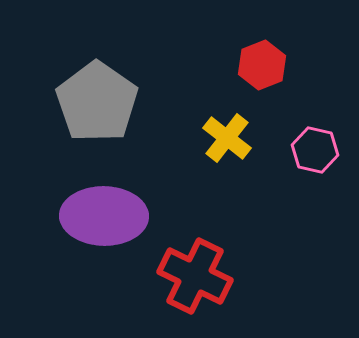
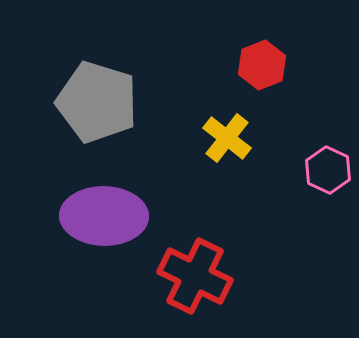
gray pentagon: rotated 18 degrees counterclockwise
pink hexagon: moved 13 px right, 20 px down; rotated 12 degrees clockwise
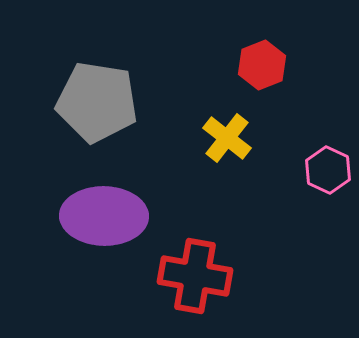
gray pentagon: rotated 8 degrees counterclockwise
red cross: rotated 16 degrees counterclockwise
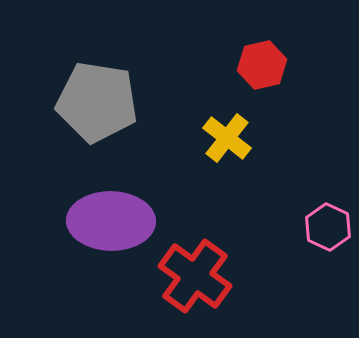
red hexagon: rotated 9 degrees clockwise
pink hexagon: moved 57 px down
purple ellipse: moved 7 px right, 5 px down
red cross: rotated 26 degrees clockwise
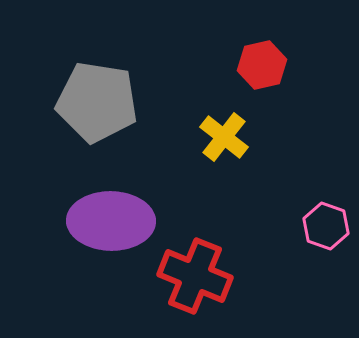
yellow cross: moved 3 px left, 1 px up
pink hexagon: moved 2 px left, 1 px up; rotated 6 degrees counterclockwise
red cross: rotated 14 degrees counterclockwise
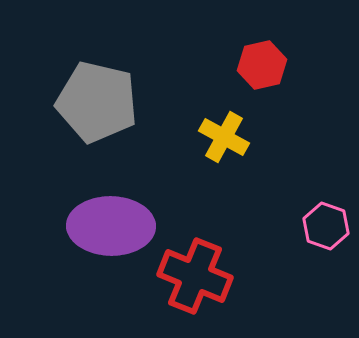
gray pentagon: rotated 4 degrees clockwise
yellow cross: rotated 9 degrees counterclockwise
purple ellipse: moved 5 px down
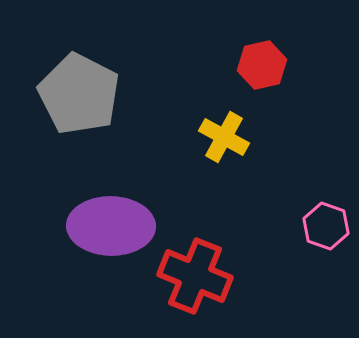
gray pentagon: moved 18 px left, 8 px up; rotated 14 degrees clockwise
